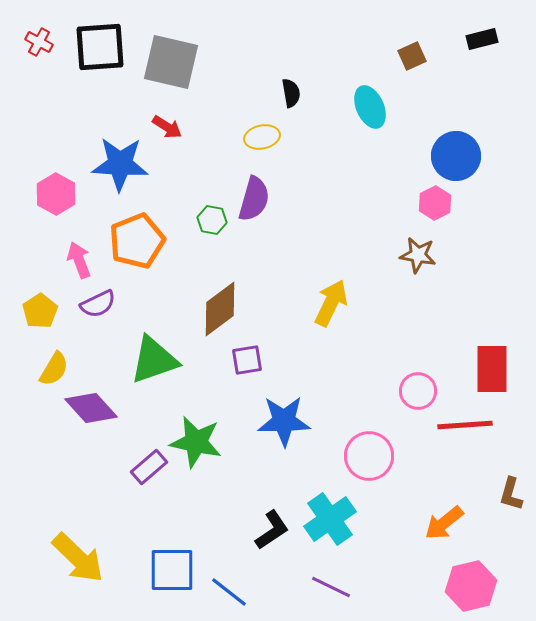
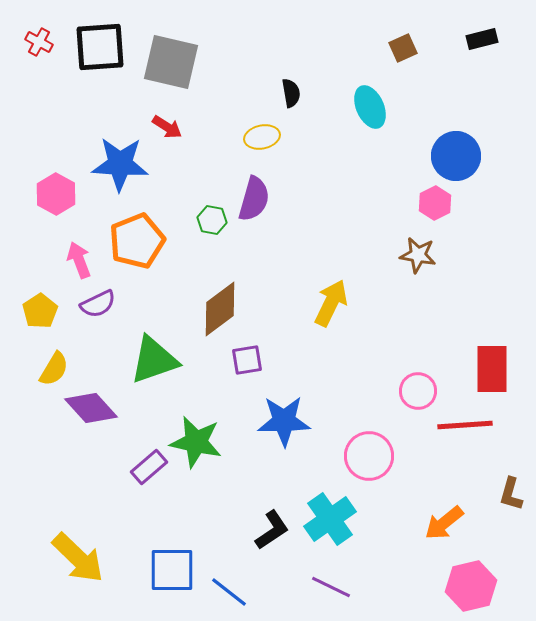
brown square at (412, 56): moved 9 px left, 8 px up
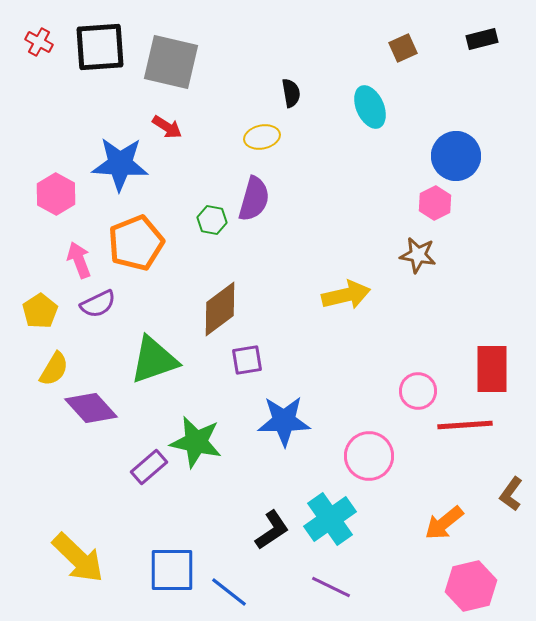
orange pentagon at (137, 241): moved 1 px left, 2 px down
yellow arrow at (331, 303): moved 15 px right, 8 px up; rotated 51 degrees clockwise
brown L-shape at (511, 494): rotated 20 degrees clockwise
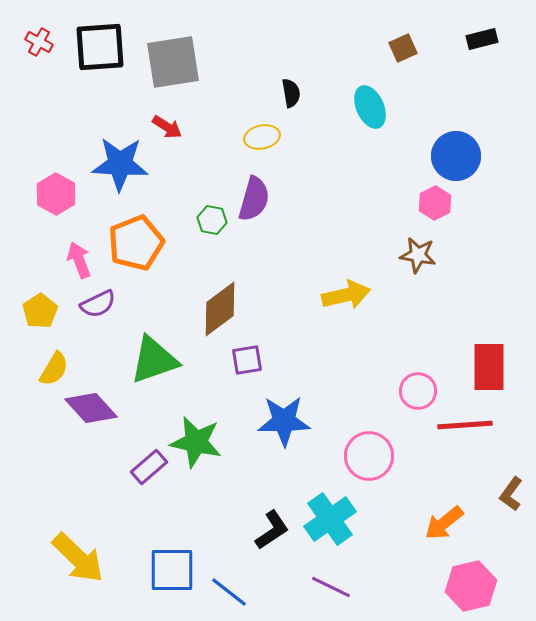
gray square at (171, 62): moved 2 px right; rotated 22 degrees counterclockwise
red rectangle at (492, 369): moved 3 px left, 2 px up
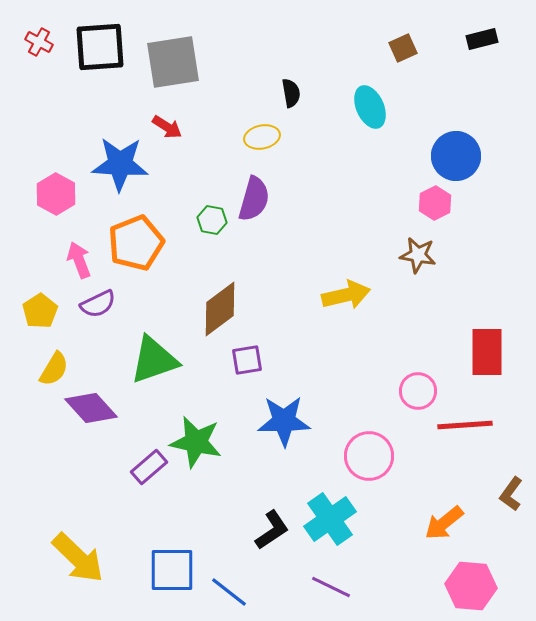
red rectangle at (489, 367): moved 2 px left, 15 px up
pink hexagon at (471, 586): rotated 18 degrees clockwise
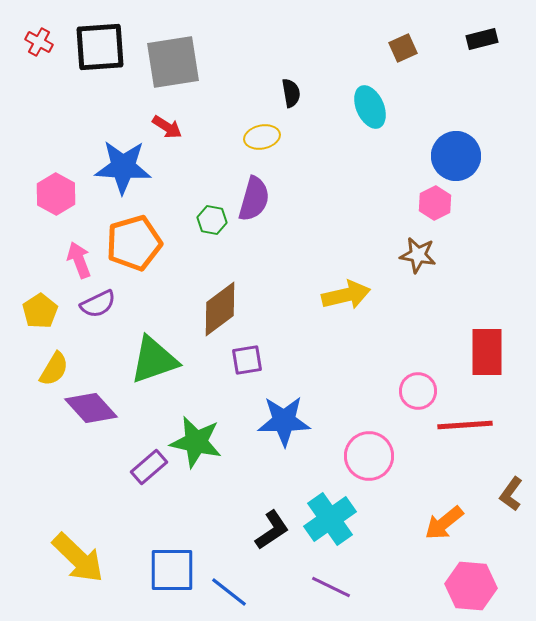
blue star at (120, 164): moved 3 px right, 3 px down
orange pentagon at (136, 243): moved 2 px left; rotated 6 degrees clockwise
